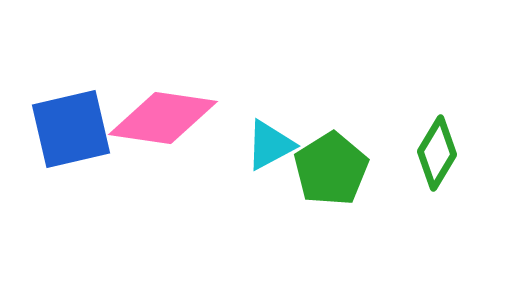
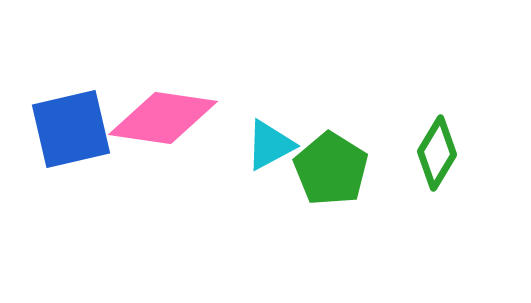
green pentagon: rotated 8 degrees counterclockwise
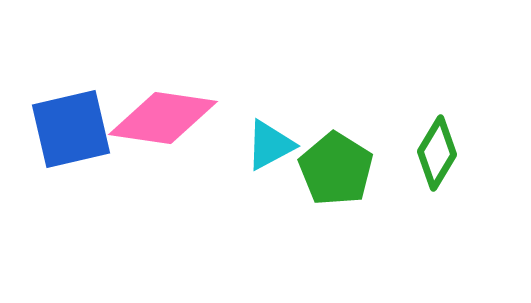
green pentagon: moved 5 px right
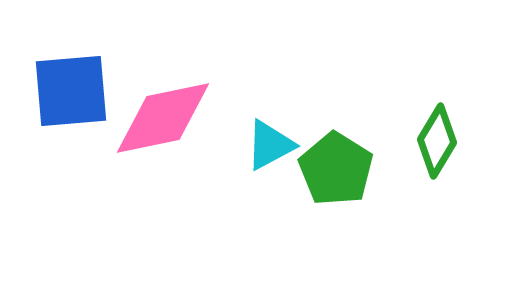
pink diamond: rotated 20 degrees counterclockwise
blue square: moved 38 px up; rotated 8 degrees clockwise
green diamond: moved 12 px up
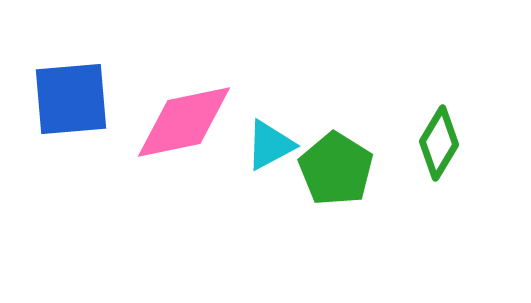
blue square: moved 8 px down
pink diamond: moved 21 px right, 4 px down
green diamond: moved 2 px right, 2 px down
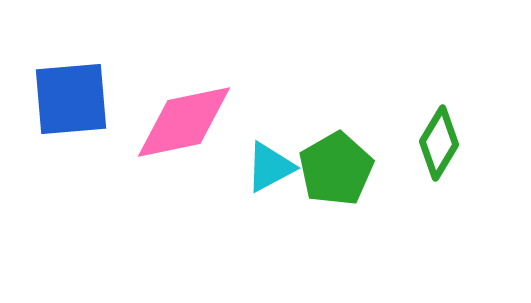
cyan triangle: moved 22 px down
green pentagon: rotated 10 degrees clockwise
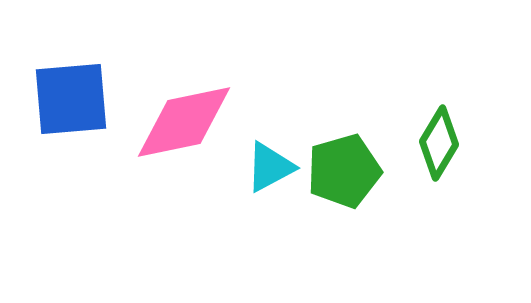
green pentagon: moved 8 px right, 2 px down; rotated 14 degrees clockwise
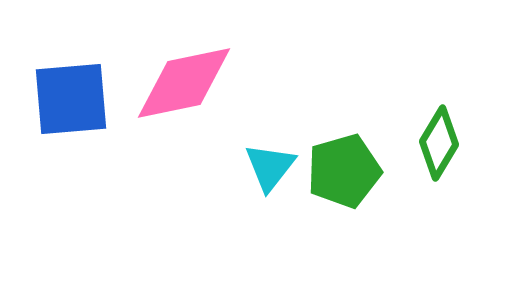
pink diamond: moved 39 px up
cyan triangle: rotated 24 degrees counterclockwise
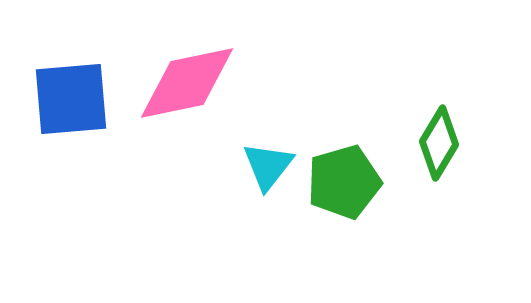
pink diamond: moved 3 px right
cyan triangle: moved 2 px left, 1 px up
green pentagon: moved 11 px down
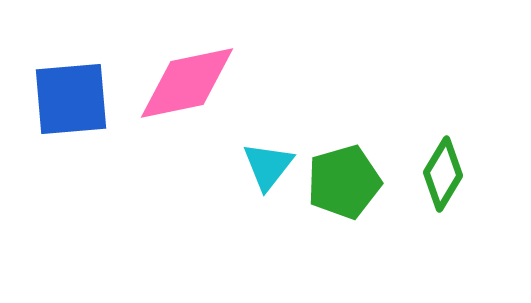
green diamond: moved 4 px right, 31 px down
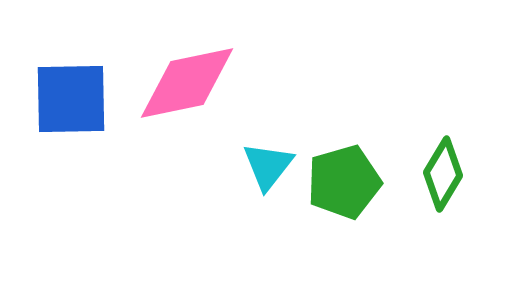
blue square: rotated 4 degrees clockwise
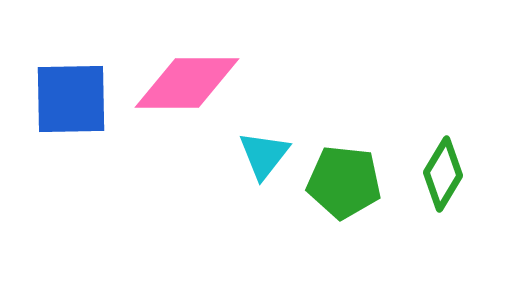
pink diamond: rotated 12 degrees clockwise
cyan triangle: moved 4 px left, 11 px up
green pentagon: rotated 22 degrees clockwise
